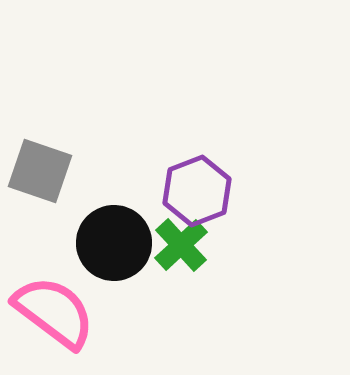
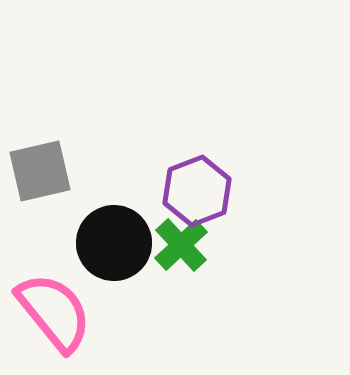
gray square: rotated 32 degrees counterclockwise
pink semicircle: rotated 14 degrees clockwise
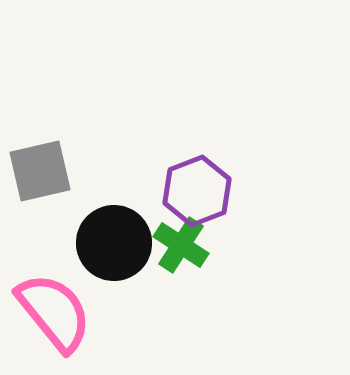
green cross: rotated 14 degrees counterclockwise
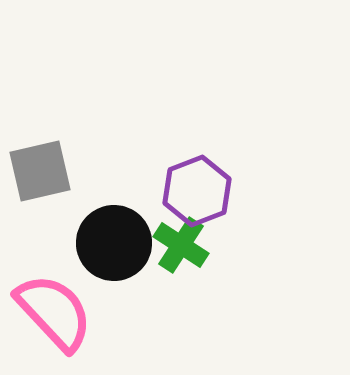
pink semicircle: rotated 4 degrees counterclockwise
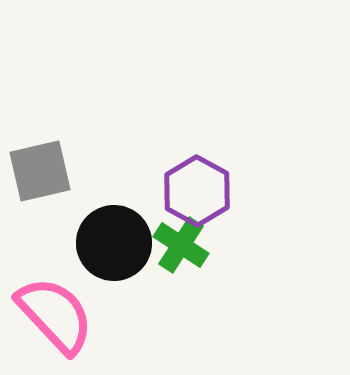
purple hexagon: rotated 10 degrees counterclockwise
pink semicircle: moved 1 px right, 3 px down
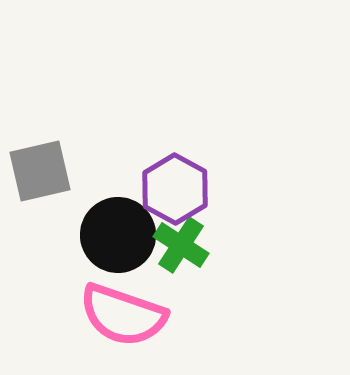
purple hexagon: moved 22 px left, 2 px up
black circle: moved 4 px right, 8 px up
pink semicircle: moved 68 px right; rotated 152 degrees clockwise
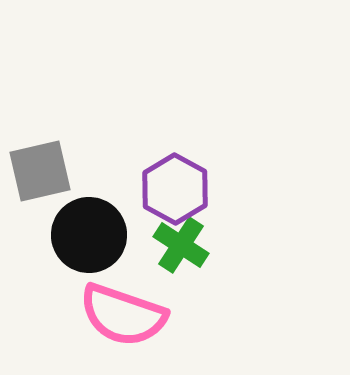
black circle: moved 29 px left
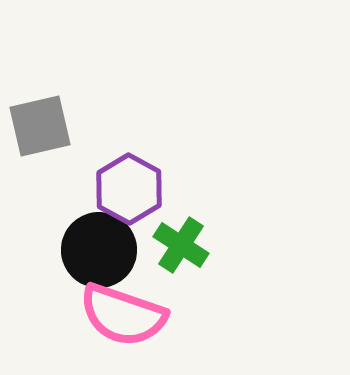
gray square: moved 45 px up
purple hexagon: moved 46 px left
black circle: moved 10 px right, 15 px down
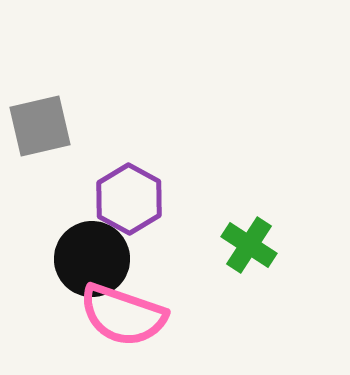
purple hexagon: moved 10 px down
green cross: moved 68 px right
black circle: moved 7 px left, 9 px down
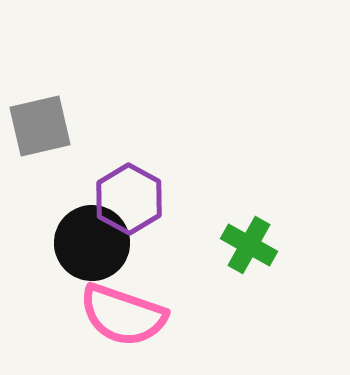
green cross: rotated 4 degrees counterclockwise
black circle: moved 16 px up
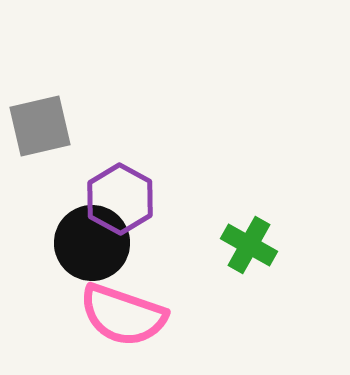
purple hexagon: moved 9 px left
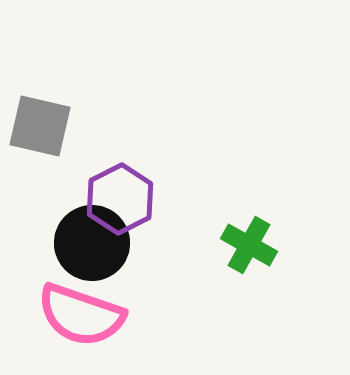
gray square: rotated 26 degrees clockwise
purple hexagon: rotated 4 degrees clockwise
pink semicircle: moved 42 px left
